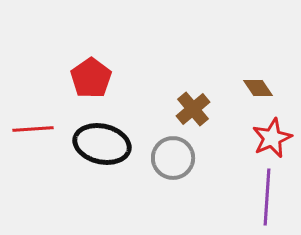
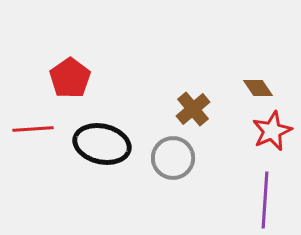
red pentagon: moved 21 px left
red star: moved 7 px up
purple line: moved 2 px left, 3 px down
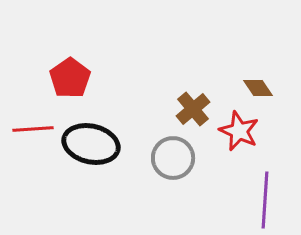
red star: moved 33 px left; rotated 24 degrees counterclockwise
black ellipse: moved 11 px left
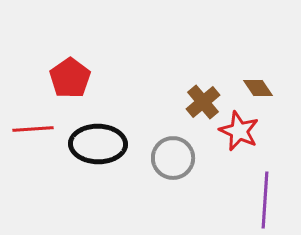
brown cross: moved 10 px right, 7 px up
black ellipse: moved 7 px right; rotated 12 degrees counterclockwise
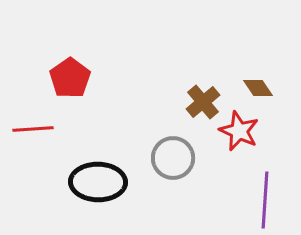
black ellipse: moved 38 px down
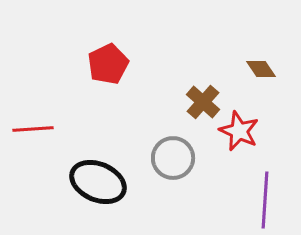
red pentagon: moved 38 px right, 14 px up; rotated 9 degrees clockwise
brown diamond: moved 3 px right, 19 px up
brown cross: rotated 8 degrees counterclockwise
black ellipse: rotated 22 degrees clockwise
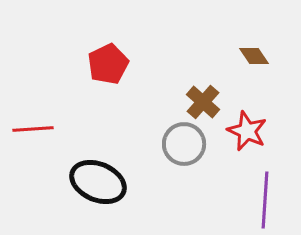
brown diamond: moved 7 px left, 13 px up
red star: moved 8 px right
gray circle: moved 11 px right, 14 px up
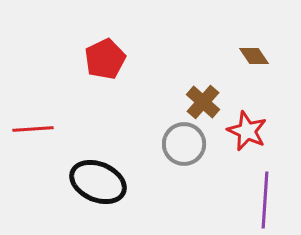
red pentagon: moved 3 px left, 5 px up
